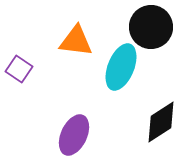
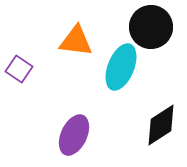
black diamond: moved 3 px down
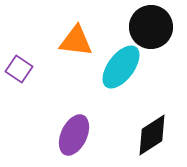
cyan ellipse: rotated 15 degrees clockwise
black diamond: moved 9 px left, 10 px down
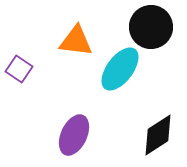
cyan ellipse: moved 1 px left, 2 px down
black diamond: moved 6 px right
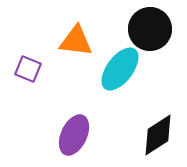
black circle: moved 1 px left, 2 px down
purple square: moved 9 px right; rotated 12 degrees counterclockwise
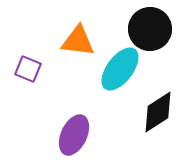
orange triangle: moved 2 px right
black diamond: moved 23 px up
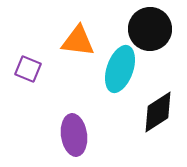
cyan ellipse: rotated 18 degrees counterclockwise
purple ellipse: rotated 33 degrees counterclockwise
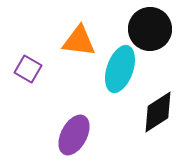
orange triangle: moved 1 px right
purple square: rotated 8 degrees clockwise
purple ellipse: rotated 36 degrees clockwise
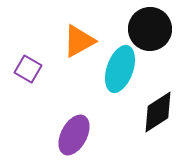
orange triangle: rotated 36 degrees counterclockwise
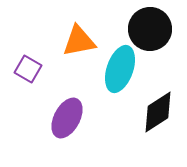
orange triangle: rotated 18 degrees clockwise
purple ellipse: moved 7 px left, 17 px up
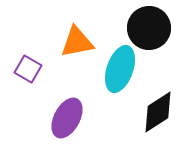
black circle: moved 1 px left, 1 px up
orange triangle: moved 2 px left, 1 px down
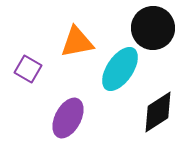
black circle: moved 4 px right
cyan ellipse: rotated 15 degrees clockwise
purple ellipse: moved 1 px right
